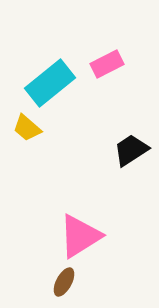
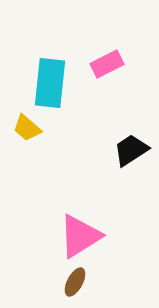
cyan rectangle: rotated 45 degrees counterclockwise
brown ellipse: moved 11 px right
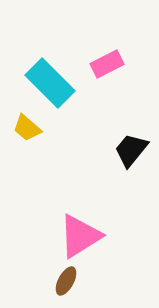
cyan rectangle: rotated 51 degrees counterclockwise
black trapezoid: rotated 18 degrees counterclockwise
brown ellipse: moved 9 px left, 1 px up
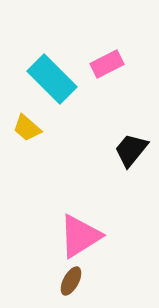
cyan rectangle: moved 2 px right, 4 px up
brown ellipse: moved 5 px right
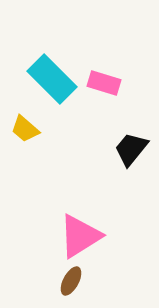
pink rectangle: moved 3 px left, 19 px down; rotated 44 degrees clockwise
yellow trapezoid: moved 2 px left, 1 px down
black trapezoid: moved 1 px up
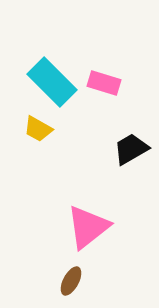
cyan rectangle: moved 3 px down
yellow trapezoid: moved 13 px right; rotated 12 degrees counterclockwise
black trapezoid: rotated 21 degrees clockwise
pink triangle: moved 8 px right, 9 px up; rotated 6 degrees counterclockwise
